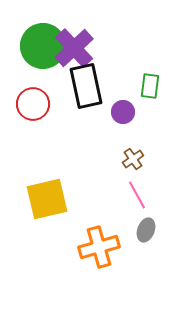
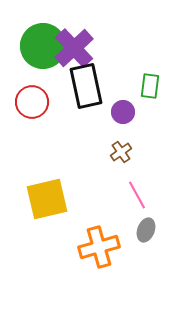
red circle: moved 1 px left, 2 px up
brown cross: moved 12 px left, 7 px up
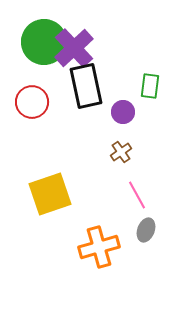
green circle: moved 1 px right, 4 px up
yellow square: moved 3 px right, 5 px up; rotated 6 degrees counterclockwise
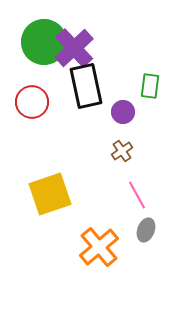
brown cross: moved 1 px right, 1 px up
orange cross: rotated 24 degrees counterclockwise
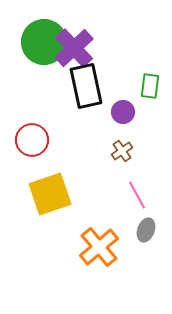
red circle: moved 38 px down
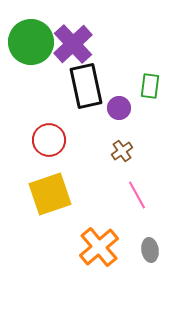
green circle: moved 13 px left
purple cross: moved 1 px left, 4 px up
purple circle: moved 4 px left, 4 px up
red circle: moved 17 px right
gray ellipse: moved 4 px right, 20 px down; rotated 30 degrees counterclockwise
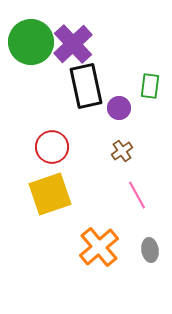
red circle: moved 3 px right, 7 px down
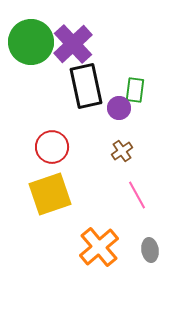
green rectangle: moved 15 px left, 4 px down
